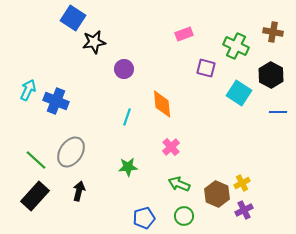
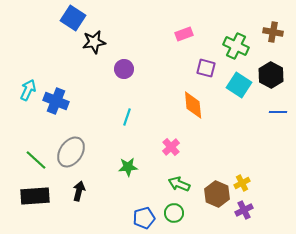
cyan square: moved 8 px up
orange diamond: moved 31 px right, 1 px down
black rectangle: rotated 44 degrees clockwise
green circle: moved 10 px left, 3 px up
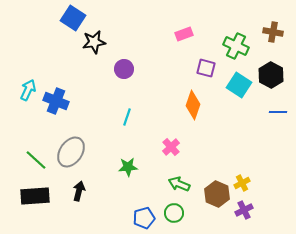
orange diamond: rotated 24 degrees clockwise
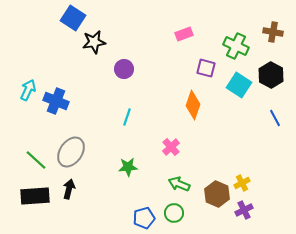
blue line: moved 3 px left, 6 px down; rotated 60 degrees clockwise
black arrow: moved 10 px left, 2 px up
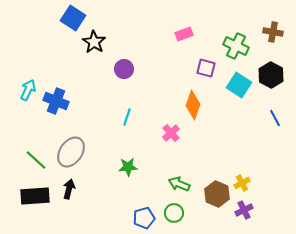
black star: rotated 30 degrees counterclockwise
pink cross: moved 14 px up
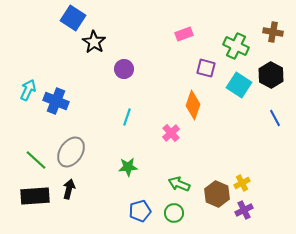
blue pentagon: moved 4 px left, 7 px up
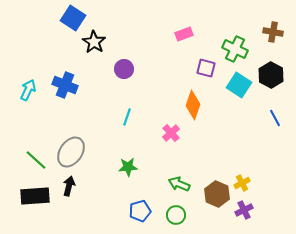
green cross: moved 1 px left, 3 px down
blue cross: moved 9 px right, 16 px up
black arrow: moved 3 px up
green circle: moved 2 px right, 2 px down
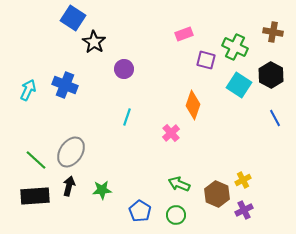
green cross: moved 2 px up
purple square: moved 8 px up
green star: moved 26 px left, 23 px down
yellow cross: moved 1 px right, 3 px up
blue pentagon: rotated 25 degrees counterclockwise
